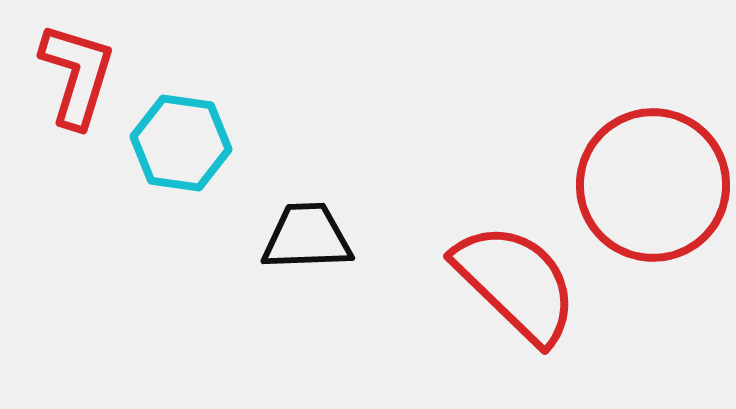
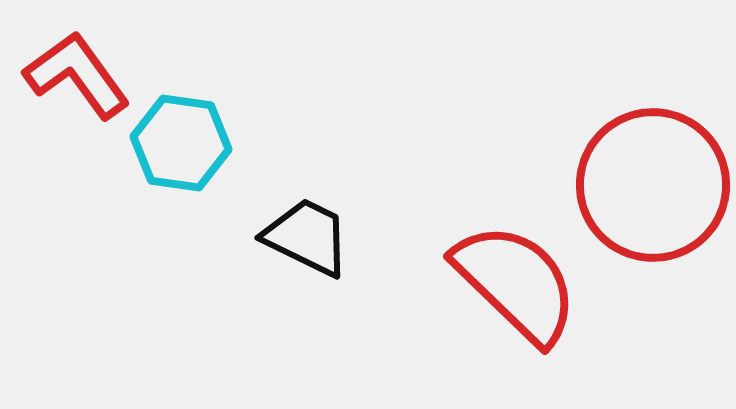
red L-shape: rotated 53 degrees counterclockwise
black trapezoid: rotated 28 degrees clockwise
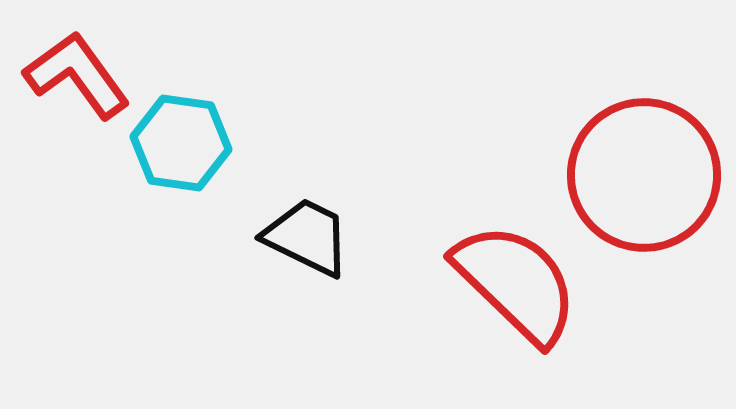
red circle: moved 9 px left, 10 px up
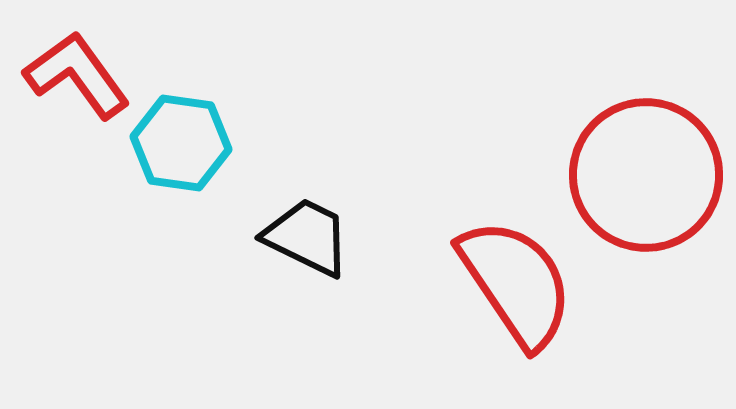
red circle: moved 2 px right
red semicircle: rotated 12 degrees clockwise
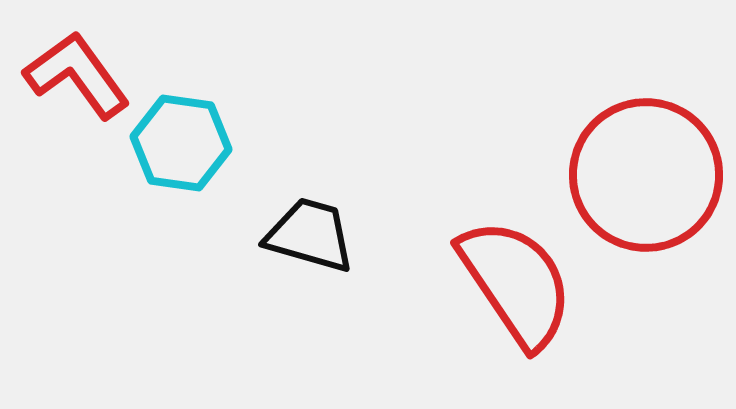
black trapezoid: moved 3 px right, 2 px up; rotated 10 degrees counterclockwise
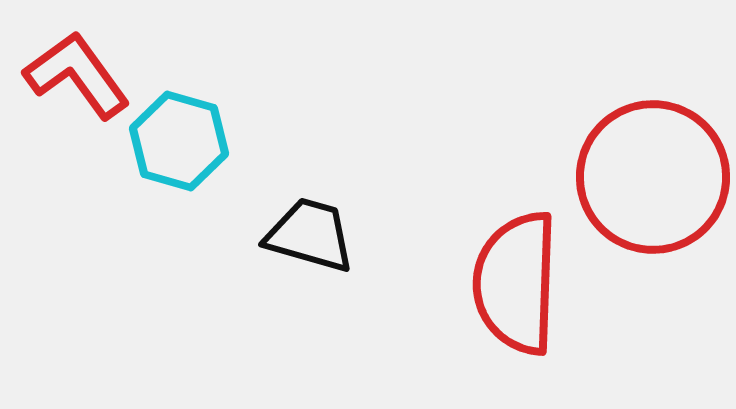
cyan hexagon: moved 2 px left, 2 px up; rotated 8 degrees clockwise
red circle: moved 7 px right, 2 px down
red semicircle: rotated 144 degrees counterclockwise
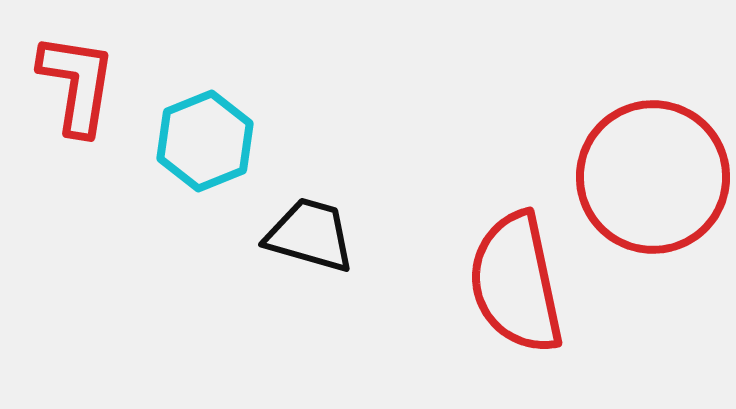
red L-shape: moved 9 px down; rotated 45 degrees clockwise
cyan hexagon: moved 26 px right; rotated 22 degrees clockwise
red semicircle: rotated 14 degrees counterclockwise
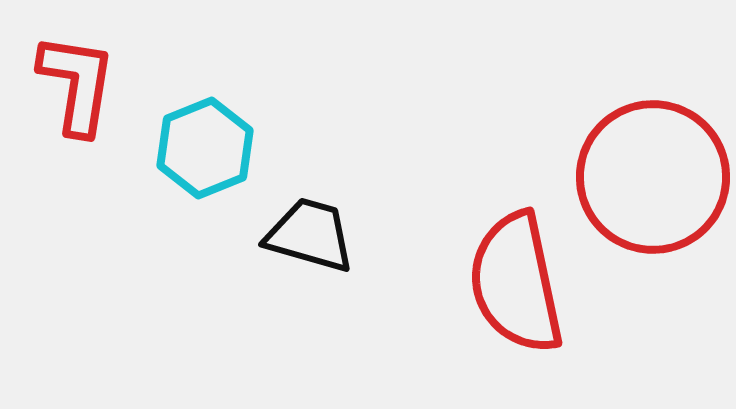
cyan hexagon: moved 7 px down
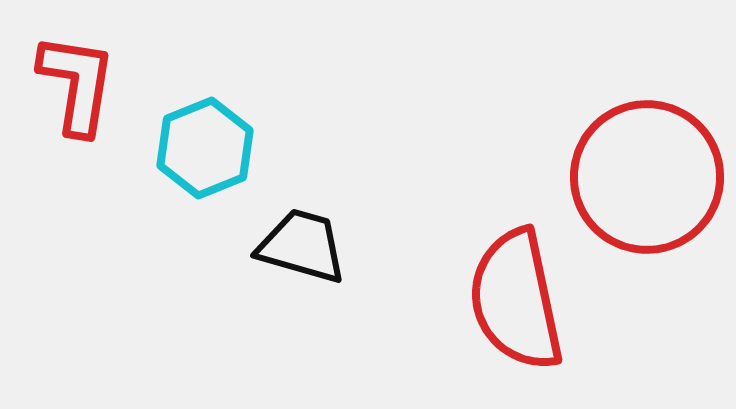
red circle: moved 6 px left
black trapezoid: moved 8 px left, 11 px down
red semicircle: moved 17 px down
